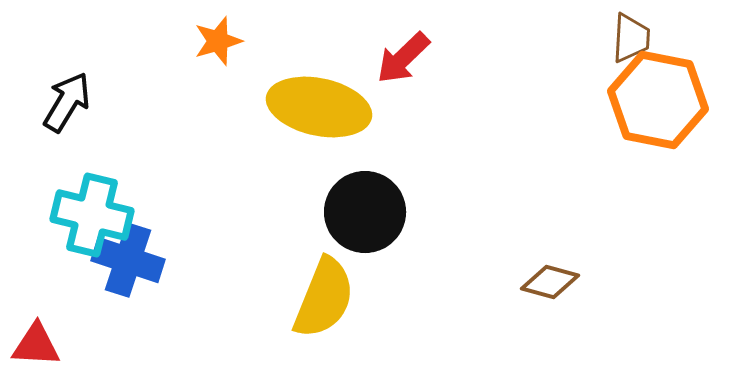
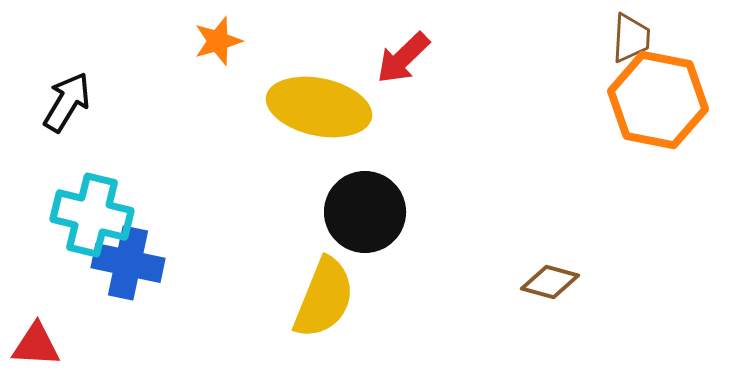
blue cross: moved 3 px down; rotated 6 degrees counterclockwise
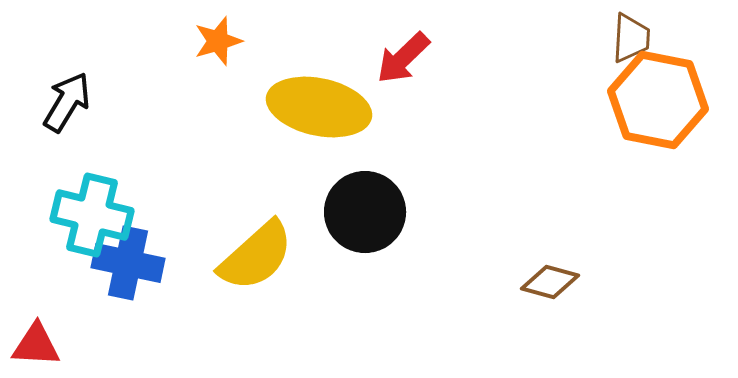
yellow semicircle: moved 68 px left, 42 px up; rotated 26 degrees clockwise
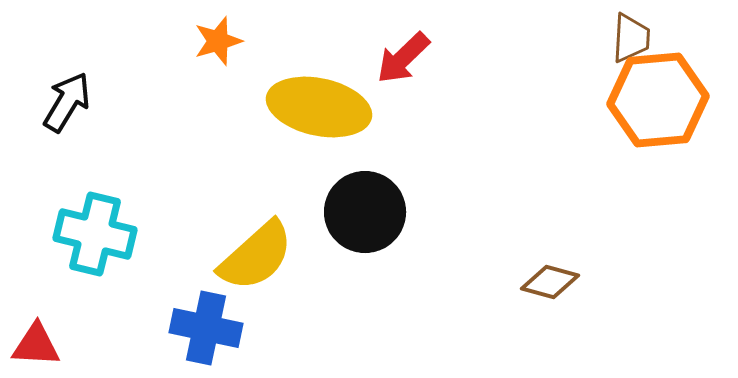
orange hexagon: rotated 16 degrees counterclockwise
cyan cross: moved 3 px right, 19 px down
blue cross: moved 78 px right, 65 px down
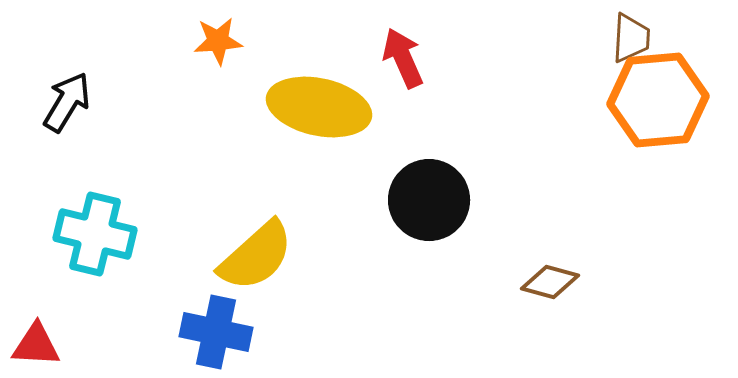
orange star: rotated 12 degrees clockwise
red arrow: rotated 110 degrees clockwise
black circle: moved 64 px right, 12 px up
blue cross: moved 10 px right, 4 px down
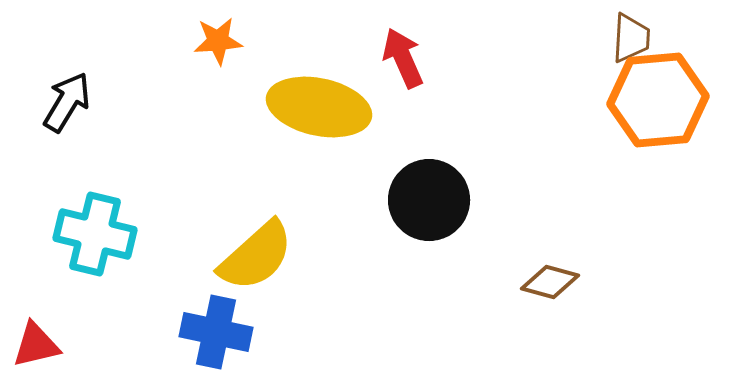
red triangle: rotated 16 degrees counterclockwise
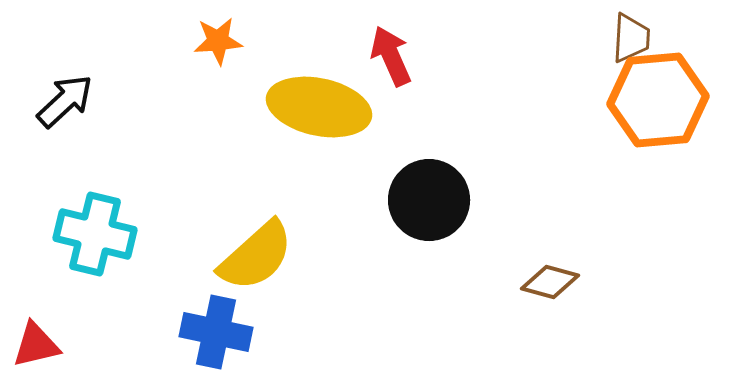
red arrow: moved 12 px left, 2 px up
black arrow: moved 2 px left, 1 px up; rotated 16 degrees clockwise
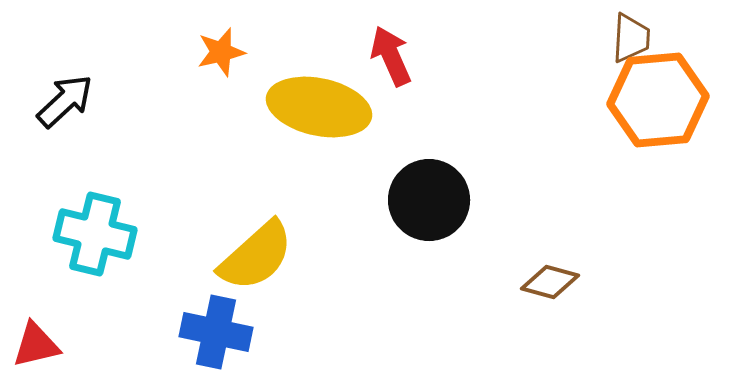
orange star: moved 3 px right, 11 px down; rotated 9 degrees counterclockwise
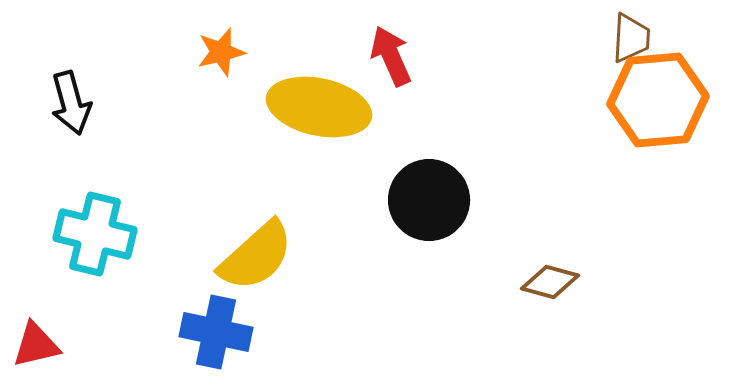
black arrow: moved 6 px right, 2 px down; rotated 118 degrees clockwise
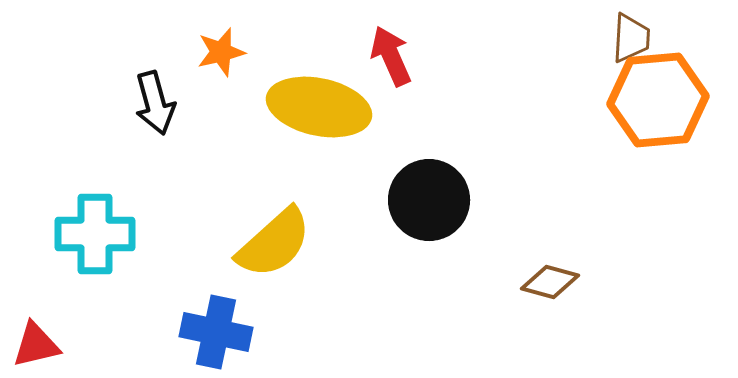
black arrow: moved 84 px right
cyan cross: rotated 14 degrees counterclockwise
yellow semicircle: moved 18 px right, 13 px up
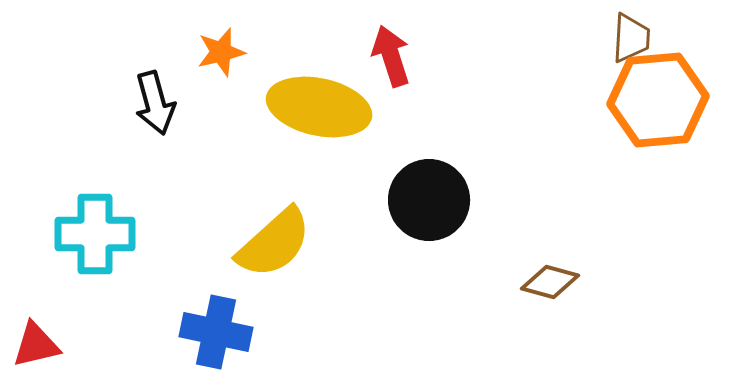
red arrow: rotated 6 degrees clockwise
